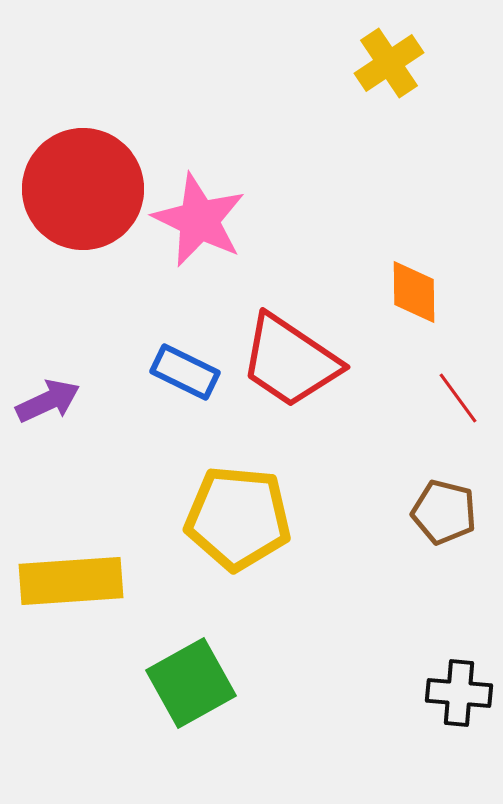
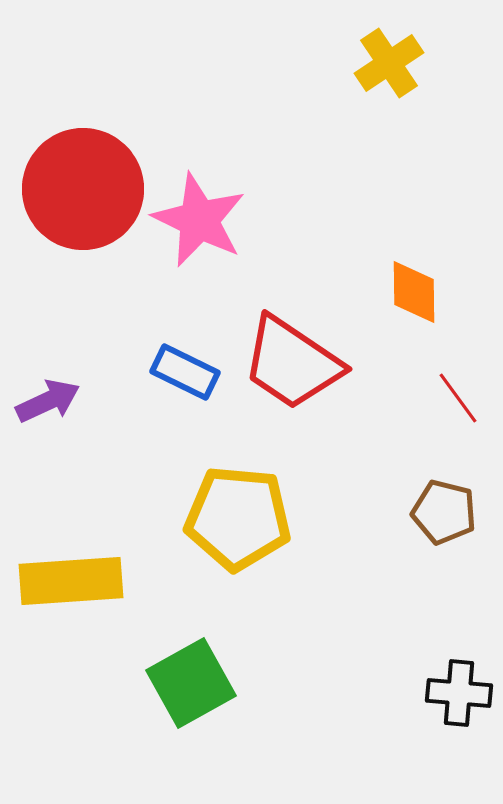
red trapezoid: moved 2 px right, 2 px down
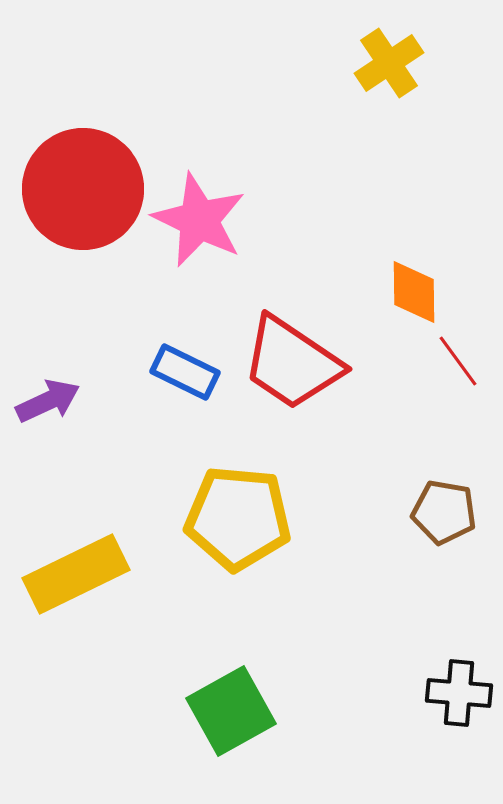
red line: moved 37 px up
brown pentagon: rotated 4 degrees counterclockwise
yellow rectangle: moved 5 px right, 7 px up; rotated 22 degrees counterclockwise
green square: moved 40 px right, 28 px down
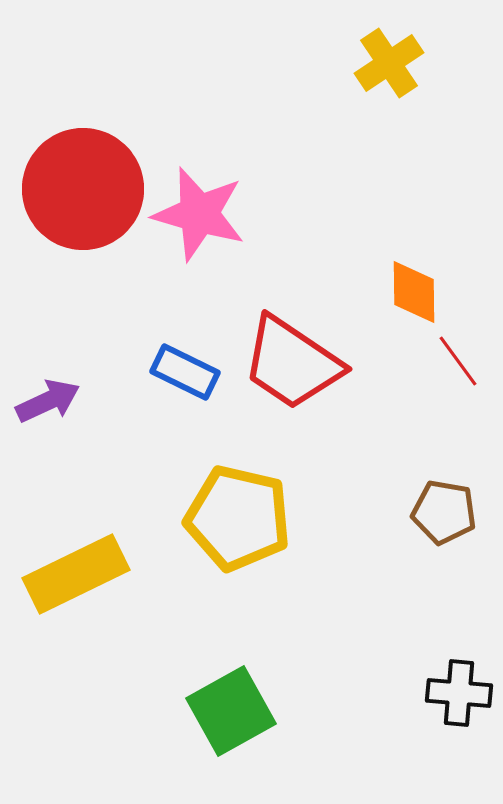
pink star: moved 6 px up; rotated 10 degrees counterclockwise
yellow pentagon: rotated 8 degrees clockwise
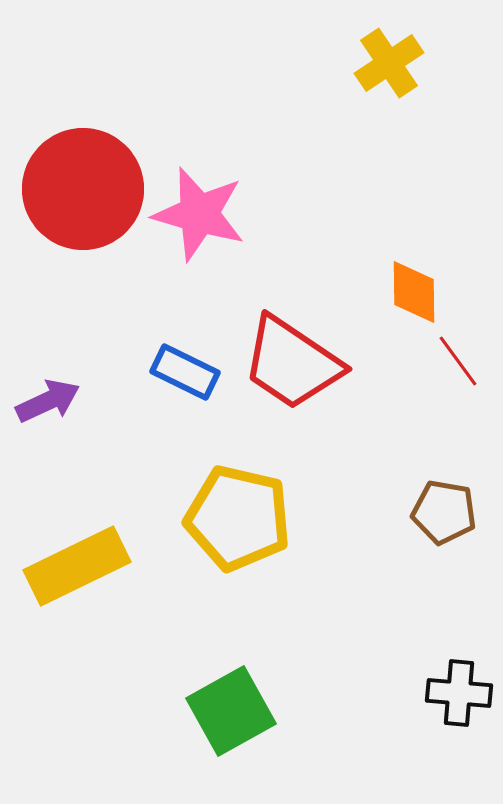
yellow rectangle: moved 1 px right, 8 px up
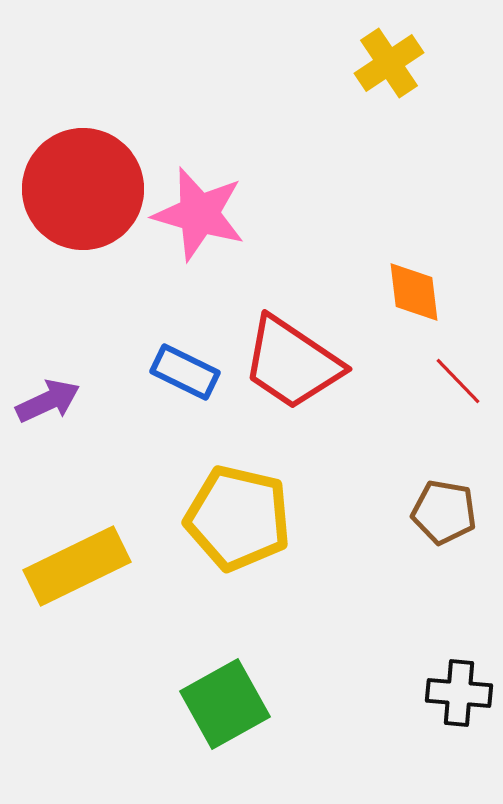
orange diamond: rotated 6 degrees counterclockwise
red line: moved 20 px down; rotated 8 degrees counterclockwise
green square: moved 6 px left, 7 px up
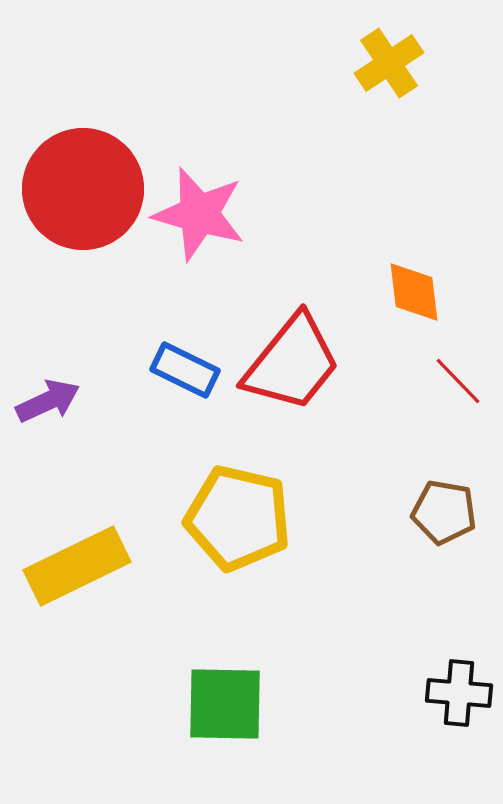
red trapezoid: rotated 85 degrees counterclockwise
blue rectangle: moved 2 px up
green square: rotated 30 degrees clockwise
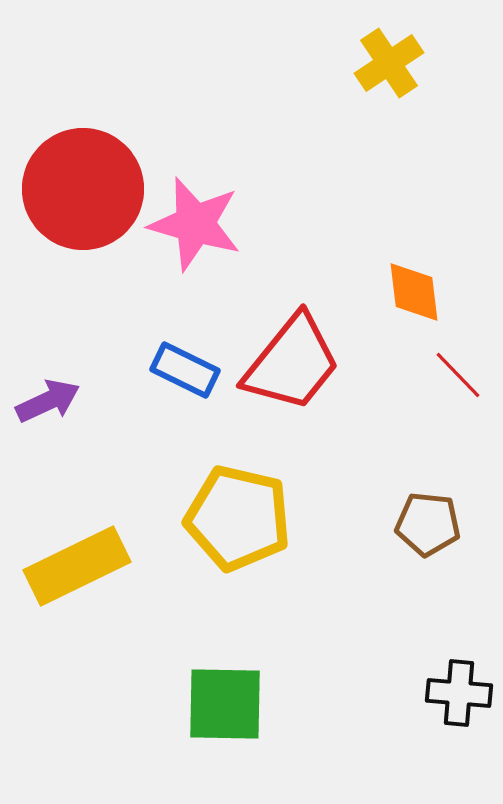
pink star: moved 4 px left, 10 px down
red line: moved 6 px up
brown pentagon: moved 16 px left, 12 px down; rotated 4 degrees counterclockwise
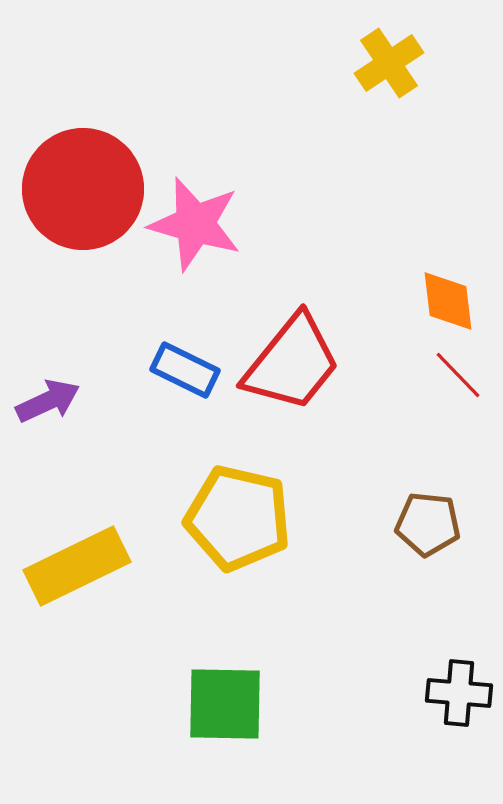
orange diamond: moved 34 px right, 9 px down
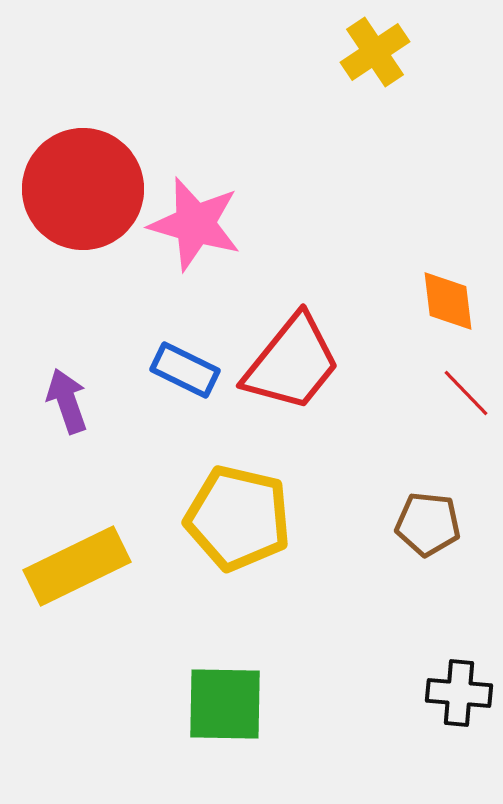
yellow cross: moved 14 px left, 11 px up
red line: moved 8 px right, 18 px down
purple arrow: moved 19 px right; rotated 84 degrees counterclockwise
